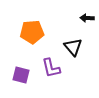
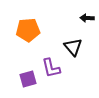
orange pentagon: moved 4 px left, 2 px up
purple square: moved 7 px right, 4 px down; rotated 30 degrees counterclockwise
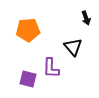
black arrow: moved 1 px left; rotated 112 degrees counterclockwise
purple L-shape: rotated 15 degrees clockwise
purple square: rotated 30 degrees clockwise
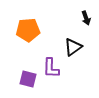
black triangle: rotated 36 degrees clockwise
